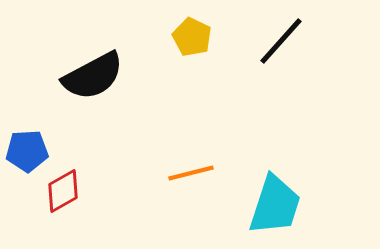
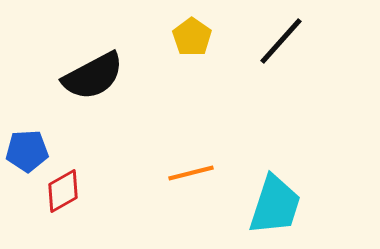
yellow pentagon: rotated 9 degrees clockwise
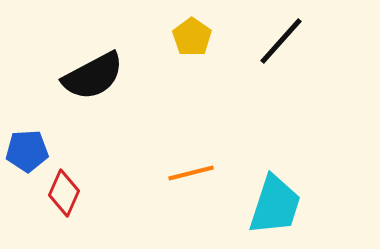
red diamond: moved 1 px right, 2 px down; rotated 36 degrees counterclockwise
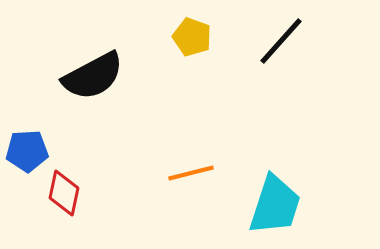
yellow pentagon: rotated 15 degrees counterclockwise
red diamond: rotated 12 degrees counterclockwise
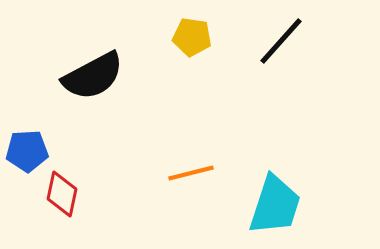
yellow pentagon: rotated 12 degrees counterclockwise
red diamond: moved 2 px left, 1 px down
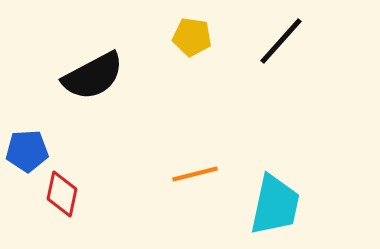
orange line: moved 4 px right, 1 px down
cyan trapezoid: rotated 6 degrees counterclockwise
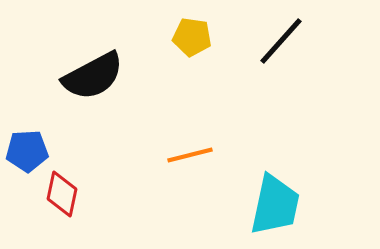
orange line: moved 5 px left, 19 px up
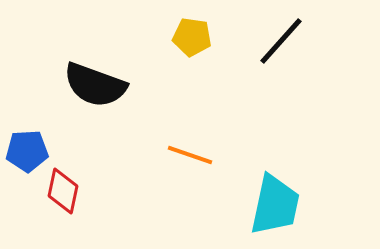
black semicircle: moved 2 px right, 9 px down; rotated 48 degrees clockwise
orange line: rotated 33 degrees clockwise
red diamond: moved 1 px right, 3 px up
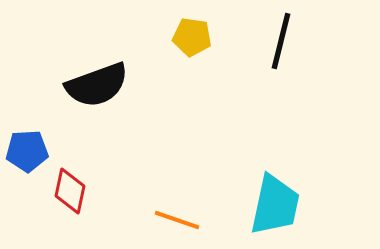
black line: rotated 28 degrees counterclockwise
black semicircle: moved 2 px right; rotated 40 degrees counterclockwise
orange line: moved 13 px left, 65 px down
red diamond: moved 7 px right
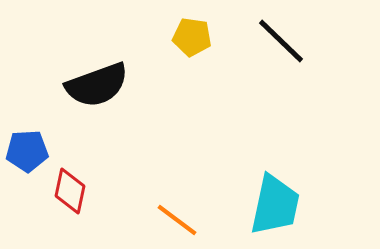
black line: rotated 60 degrees counterclockwise
orange line: rotated 18 degrees clockwise
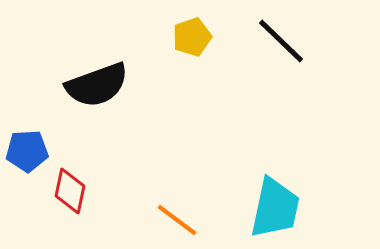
yellow pentagon: rotated 27 degrees counterclockwise
cyan trapezoid: moved 3 px down
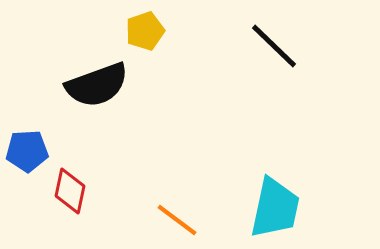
yellow pentagon: moved 47 px left, 6 px up
black line: moved 7 px left, 5 px down
